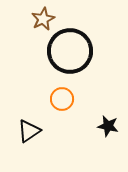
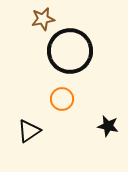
brown star: rotated 15 degrees clockwise
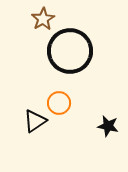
brown star: rotated 20 degrees counterclockwise
orange circle: moved 3 px left, 4 px down
black triangle: moved 6 px right, 10 px up
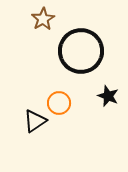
black circle: moved 11 px right
black star: moved 30 px up; rotated 10 degrees clockwise
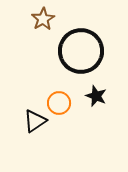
black star: moved 12 px left
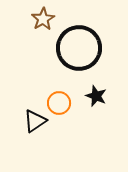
black circle: moved 2 px left, 3 px up
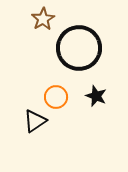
orange circle: moved 3 px left, 6 px up
